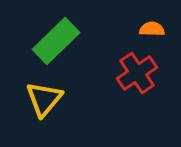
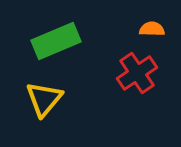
green rectangle: rotated 21 degrees clockwise
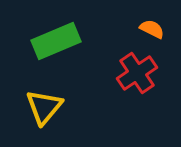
orange semicircle: rotated 25 degrees clockwise
yellow triangle: moved 8 px down
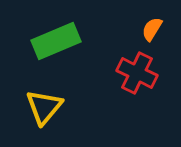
orange semicircle: rotated 85 degrees counterclockwise
red cross: rotated 30 degrees counterclockwise
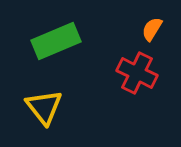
yellow triangle: rotated 18 degrees counterclockwise
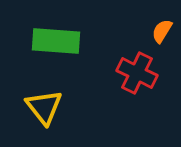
orange semicircle: moved 10 px right, 2 px down
green rectangle: rotated 27 degrees clockwise
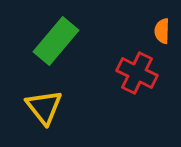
orange semicircle: rotated 30 degrees counterclockwise
green rectangle: rotated 54 degrees counterclockwise
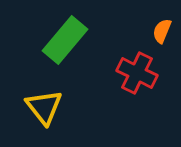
orange semicircle: rotated 20 degrees clockwise
green rectangle: moved 9 px right, 1 px up
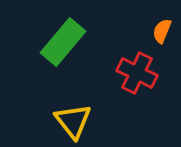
green rectangle: moved 2 px left, 2 px down
yellow triangle: moved 29 px right, 14 px down
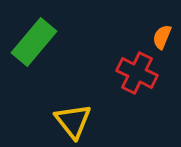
orange semicircle: moved 6 px down
green rectangle: moved 29 px left
